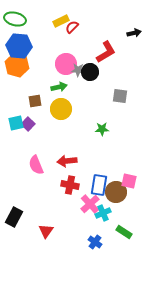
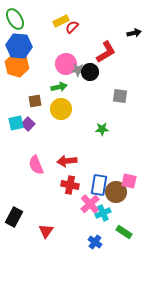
green ellipse: rotated 45 degrees clockwise
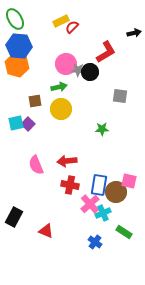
red triangle: rotated 42 degrees counterclockwise
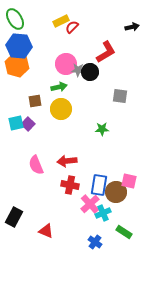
black arrow: moved 2 px left, 6 px up
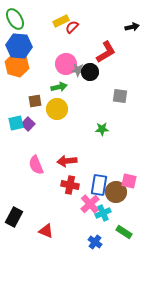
yellow circle: moved 4 px left
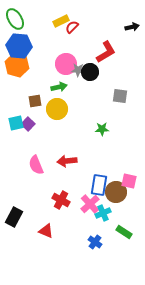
red cross: moved 9 px left, 15 px down; rotated 18 degrees clockwise
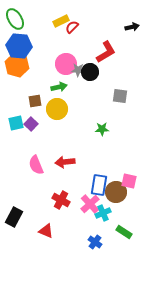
purple square: moved 3 px right
red arrow: moved 2 px left, 1 px down
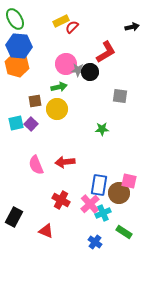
brown circle: moved 3 px right, 1 px down
